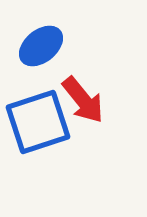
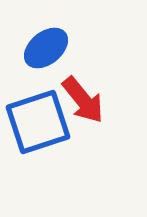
blue ellipse: moved 5 px right, 2 px down
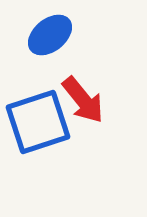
blue ellipse: moved 4 px right, 13 px up
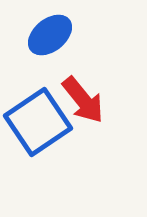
blue square: rotated 16 degrees counterclockwise
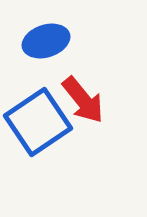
blue ellipse: moved 4 px left, 6 px down; rotated 21 degrees clockwise
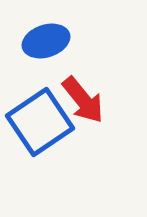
blue square: moved 2 px right
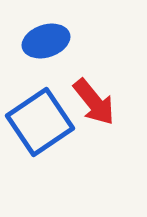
red arrow: moved 11 px right, 2 px down
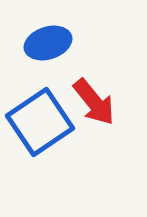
blue ellipse: moved 2 px right, 2 px down
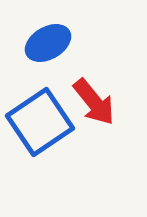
blue ellipse: rotated 12 degrees counterclockwise
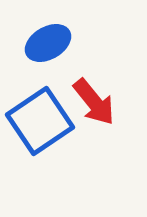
blue square: moved 1 px up
